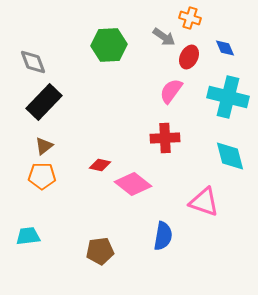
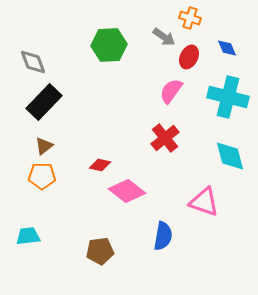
blue diamond: moved 2 px right
red cross: rotated 36 degrees counterclockwise
pink diamond: moved 6 px left, 7 px down
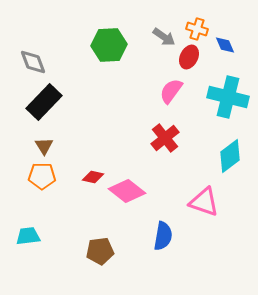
orange cross: moved 7 px right, 11 px down
blue diamond: moved 2 px left, 3 px up
brown triangle: rotated 24 degrees counterclockwise
cyan diamond: rotated 68 degrees clockwise
red diamond: moved 7 px left, 12 px down
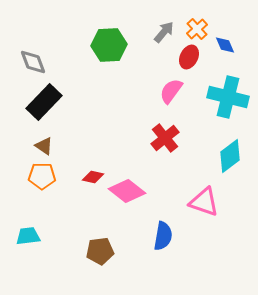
orange cross: rotated 30 degrees clockwise
gray arrow: moved 5 px up; rotated 85 degrees counterclockwise
brown triangle: rotated 24 degrees counterclockwise
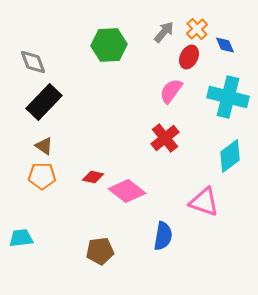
cyan trapezoid: moved 7 px left, 2 px down
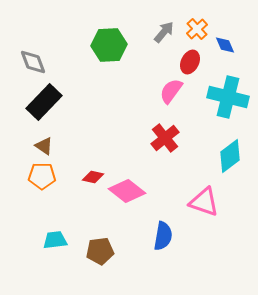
red ellipse: moved 1 px right, 5 px down
cyan trapezoid: moved 34 px right, 2 px down
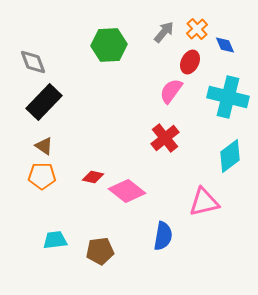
pink triangle: rotated 32 degrees counterclockwise
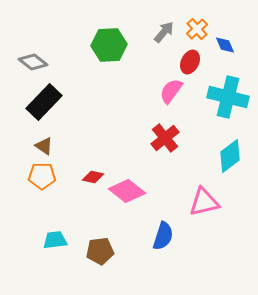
gray diamond: rotated 32 degrees counterclockwise
blue semicircle: rotated 8 degrees clockwise
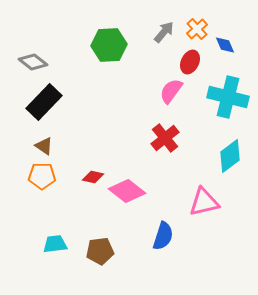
cyan trapezoid: moved 4 px down
